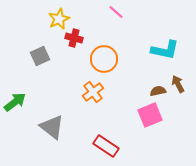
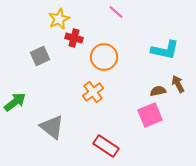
orange circle: moved 2 px up
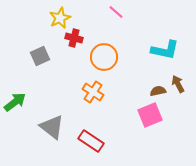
yellow star: moved 1 px right, 1 px up
orange cross: rotated 20 degrees counterclockwise
red rectangle: moved 15 px left, 5 px up
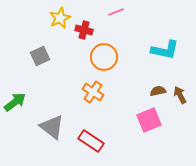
pink line: rotated 63 degrees counterclockwise
red cross: moved 10 px right, 8 px up
brown arrow: moved 2 px right, 11 px down
pink square: moved 1 px left, 5 px down
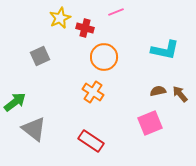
red cross: moved 1 px right, 2 px up
brown arrow: moved 1 px up; rotated 12 degrees counterclockwise
pink square: moved 1 px right, 3 px down
gray triangle: moved 18 px left, 2 px down
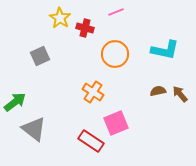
yellow star: rotated 15 degrees counterclockwise
orange circle: moved 11 px right, 3 px up
pink square: moved 34 px left
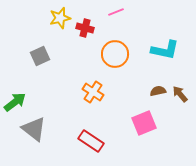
yellow star: rotated 25 degrees clockwise
pink square: moved 28 px right
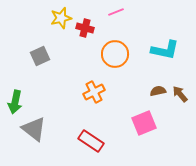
yellow star: moved 1 px right
orange cross: moved 1 px right; rotated 30 degrees clockwise
green arrow: rotated 140 degrees clockwise
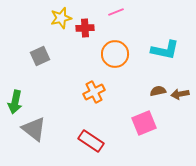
red cross: rotated 18 degrees counterclockwise
brown arrow: rotated 60 degrees counterclockwise
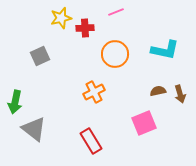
brown arrow: rotated 96 degrees counterclockwise
red rectangle: rotated 25 degrees clockwise
